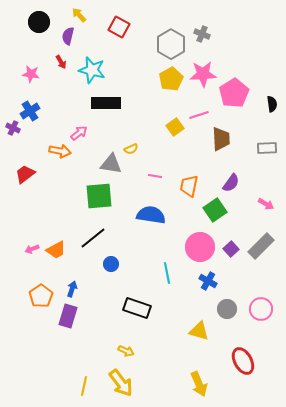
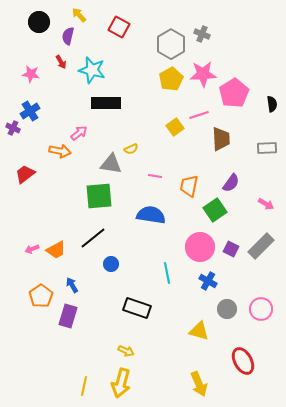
purple square at (231, 249): rotated 21 degrees counterclockwise
blue arrow at (72, 289): moved 4 px up; rotated 49 degrees counterclockwise
yellow arrow at (121, 383): rotated 52 degrees clockwise
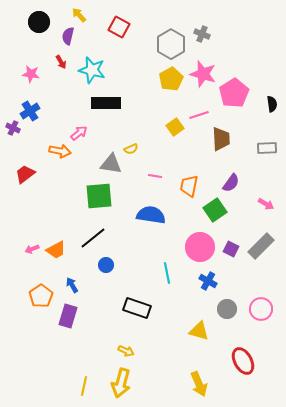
pink star at (203, 74): rotated 20 degrees clockwise
blue circle at (111, 264): moved 5 px left, 1 px down
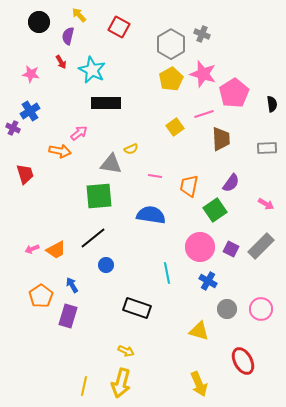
cyan star at (92, 70): rotated 12 degrees clockwise
pink line at (199, 115): moved 5 px right, 1 px up
red trapezoid at (25, 174): rotated 110 degrees clockwise
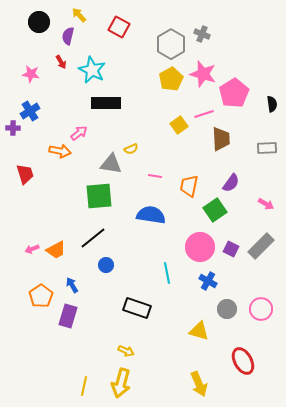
yellow square at (175, 127): moved 4 px right, 2 px up
purple cross at (13, 128): rotated 24 degrees counterclockwise
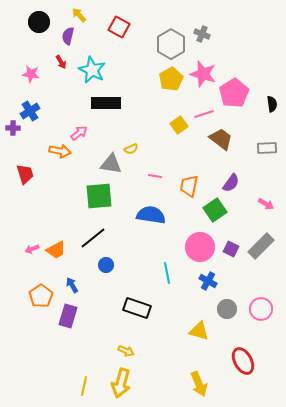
brown trapezoid at (221, 139): rotated 50 degrees counterclockwise
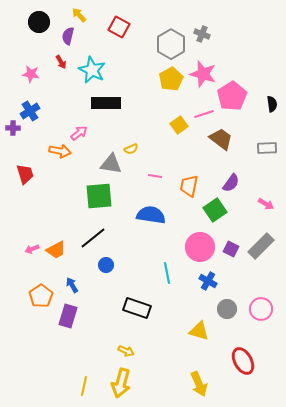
pink pentagon at (234, 93): moved 2 px left, 3 px down
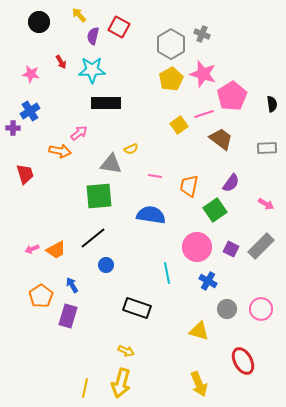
purple semicircle at (68, 36): moved 25 px right
cyan star at (92, 70): rotated 28 degrees counterclockwise
pink circle at (200, 247): moved 3 px left
yellow line at (84, 386): moved 1 px right, 2 px down
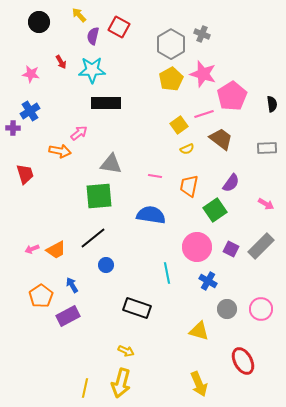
yellow semicircle at (131, 149): moved 56 px right
purple rectangle at (68, 316): rotated 45 degrees clockwise
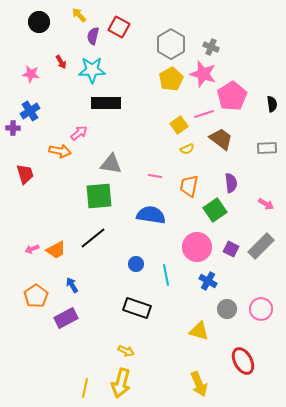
gray cross at (202, 34): moved 9 px right, 13 px down
purple semicircle at (231, 183): rotated 42 degrees counterclockwise
blue circle at (106, 265): moved 30 px right, 1 px up
cyan line at (167, 273): moved 1 px left, 2 px down
orange pentagon at (41, 296): moved 5 px left
purple rectangle at (68, 316): moved 2 px left, 2 px down
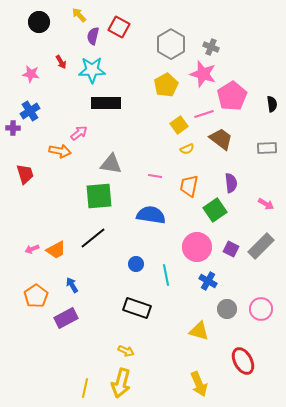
yellow pentagon at (171, 79): moved 5 px left, 6 px down
